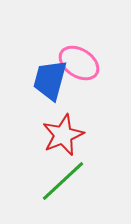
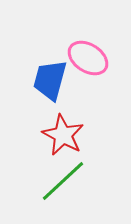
pink ellipse: moved 9 px right, 5 px up
red star: rotated 21 degrees counterclockwise
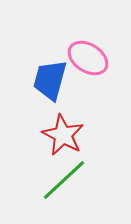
green line: moved 1 px right, 1 px up
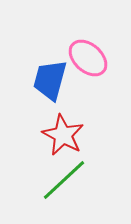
pink ellipse: rotated 9 degrees clockwise
